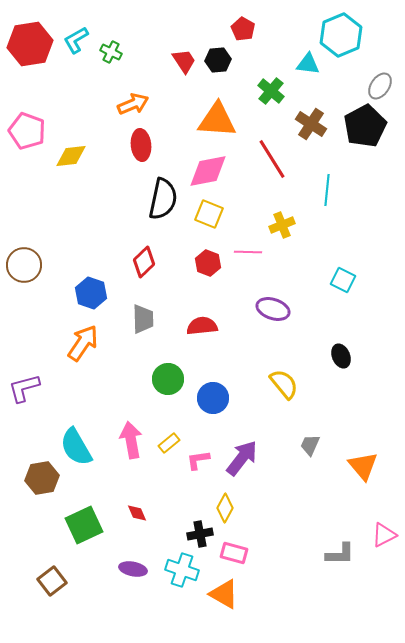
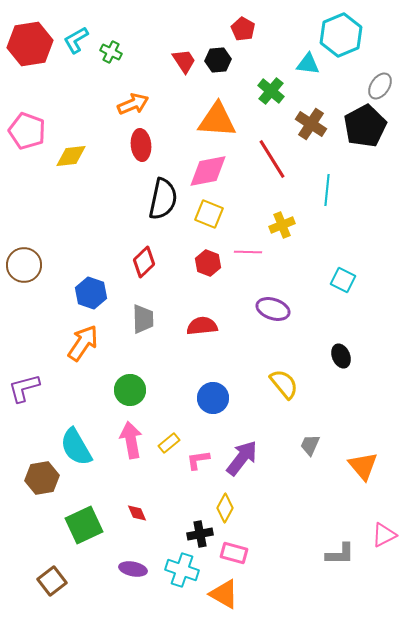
green circle at (168, 379): moved 38 px left, 11 px down
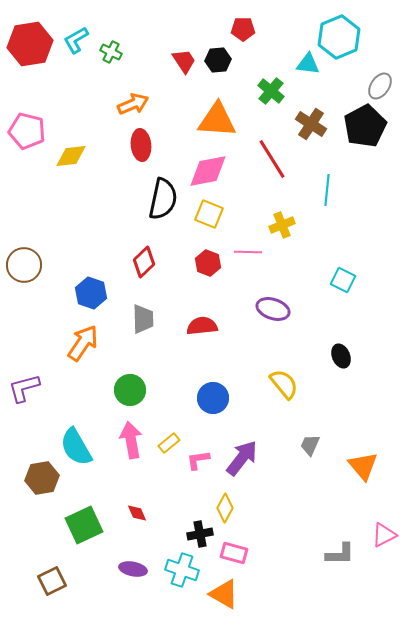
red pentagon at (243, 29): rotated 30 degrees counterclockwise
cyan hexagon at (341, 35): moved 2 px left, 2 px down
pink pentagon at (27, 131): rotated 6 degrees counterclockwise
brown square at (52, 581): rotated 12 degrees clockwise
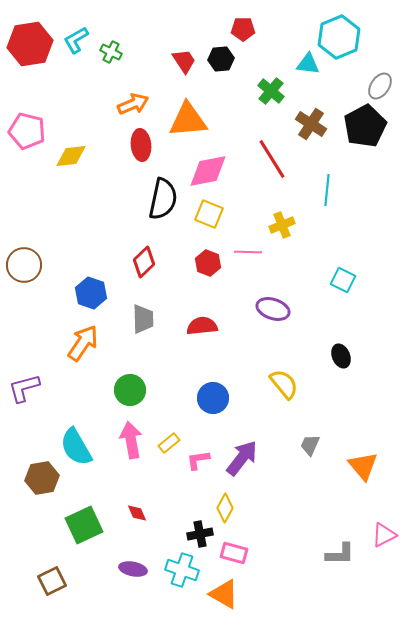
black hexagon at (218, 60): moved 3 px right, 1 px up
orange triangle at (217, 120): moved 29 px left; rotated 9 degrees counterclockwise
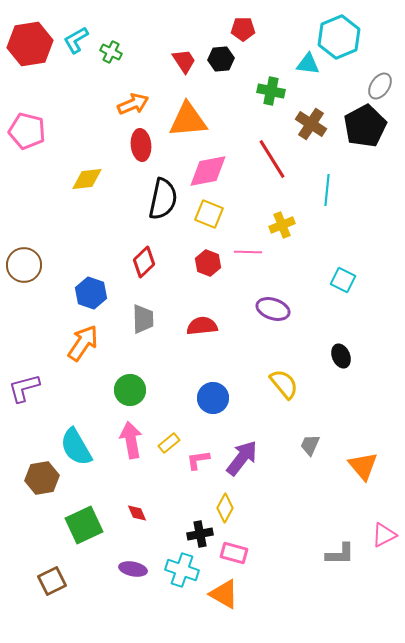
green cross at (271, 91): rotated 28 degrees counterclockwise
yellow diamond at (71, 156): moved 16 px right, 23 px down
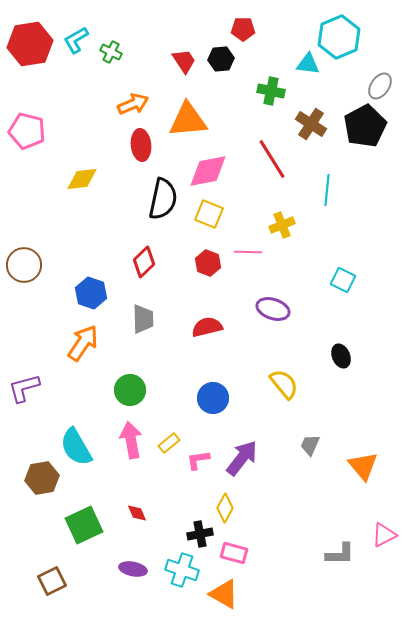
yellow diamond at (87, 179): moved 5 px left
red semicircle at (202, 326): moved 5 px right, 1 px down; rotated 8 degrees counterclockwise
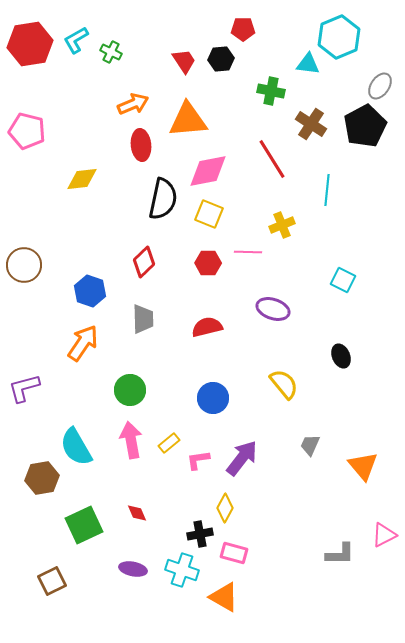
red hexagon at (208, 263): rotated 20 degrees counterclockwise
blue hexagon at (91, 293): moved 1 px left, 2 px up
orange triangle at (224, 594): moved 3 px down
